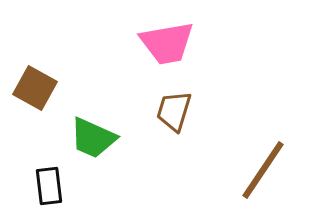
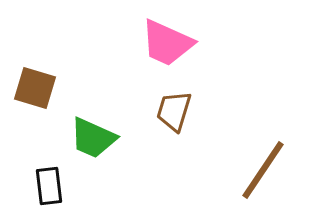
pink trapezoid: rotated 34 degrees clockwise
brown square: rotated 12 degrees counterclockwise
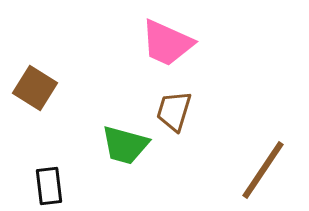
brown square: rotated 15 degrees clockwise
green trapezoid: moved 32 px right, 7 px down; rotated 9 degrees counterclockwise
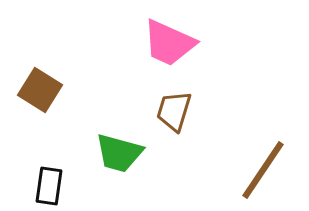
pink trapezoid: moved 2 px right
brown square: moved 5 px right, 2 px down
green trapezoid: moved 6 px left, 8 px down
black rectangle: rotated 15 degrees clockwise
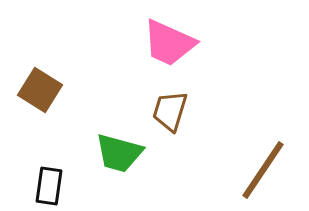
brown trapezoid: moved 4 px left
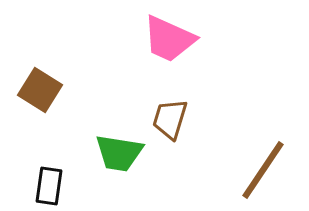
pink trapezoid: moved 4 px up
brown trapezoid: moved 8 px down
green trapezoid: rotated 6 degrees counterclockwise
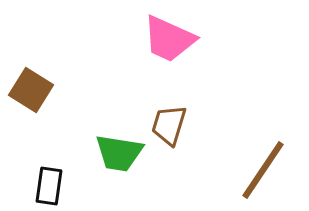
brown square: moved 9 px left
brown trapezoid: moved 1 px left, 6 px down
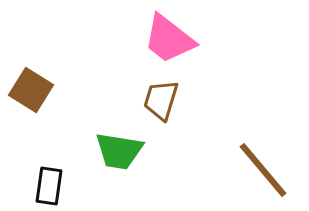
pink trapezoid: rotated 14 degrees clockwise
brown trapezoid: moved 8 px left, 25 px up
green trapezoid: moved 2 px up
brown line: rotated 74 degrees counterclockwise
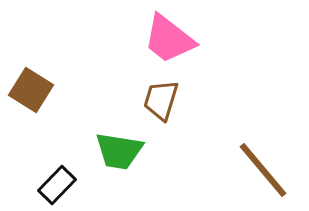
black rectangle: moved 8 px right, 1 px up; rotated 36 degrees clockwise
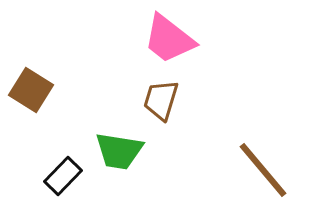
black rectangle: moved 6 px right, 9 px up
